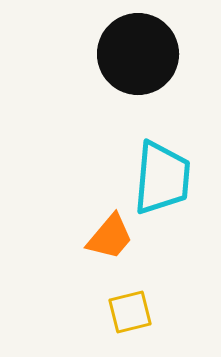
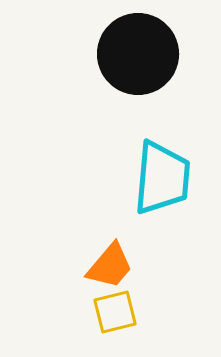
orange trapezoid: moved 29 px down
yellow square: moved 15 px left
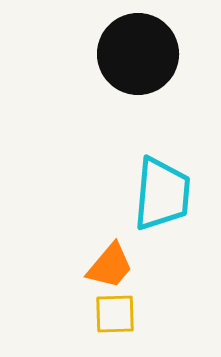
cyan trapezoid: moved 16 px down
yellow square: moved 2 px down; rotated 12 degrees clockwise
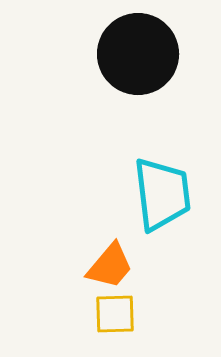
cyan trapezoid: rotated 12 degrees counterclockwise
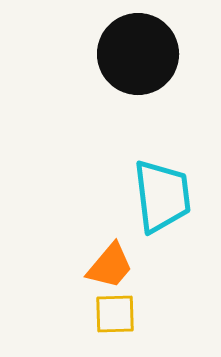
cyan trapezoid: moved 2 px down
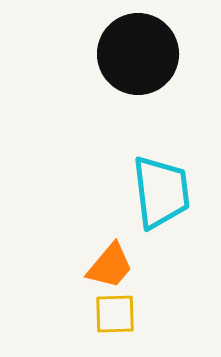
cyan trapezoid: moved 1 px left, 4 px up
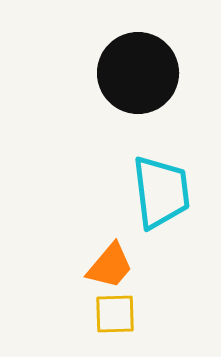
black circle: moved 19 px down
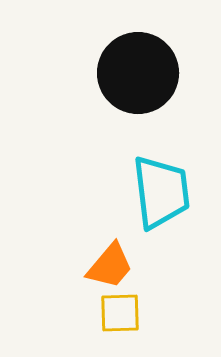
yellow square: moved 5 px right, 1 px up
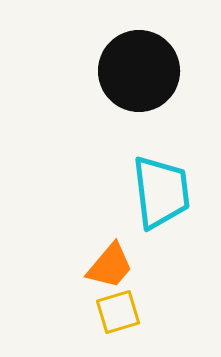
black circle: moved 1 px right, 2 px up
yellow square: moved 2 px left, 1 px up; rotated 15 degrees counterclockwise
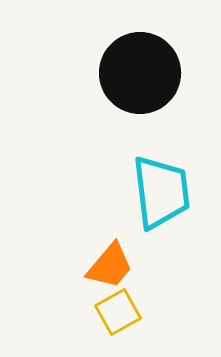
black circle: moved 1 px right, 2 px down
yellow square: rotated 12 degrees counterclockwise
